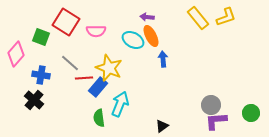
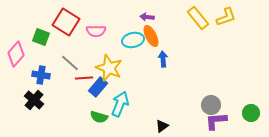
cyan ellipse: rotated 40 degrees counterclockwise
green semicircle: moved 1 px up; rotated 66 degrees counterclockwise
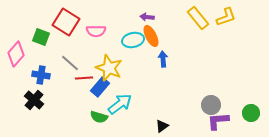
blue rectangle: moved 2 px right
cyan arrow: rotated 30 degrees clockwise
purple L-shape: moved 2 px right
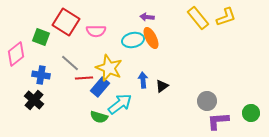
orange ellipse: moved 2 px down
pink diamond: rotated 10 degrees clockwise
blue arrow: moved 20 px left, 21 px down
gray circle: moved 4 px left, 4 px up
black triangle: moved 40 px up
